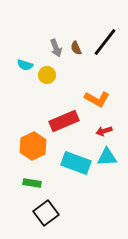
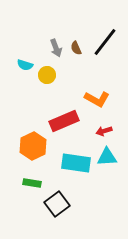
cyan rectangle: rotated 12 degrees counterclockwise
black square: moved 11 px right, 9 px up
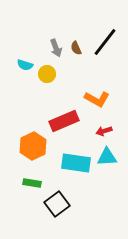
yellow circle: moved 1 px up
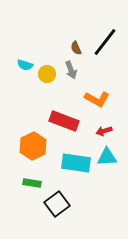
gray arrow: moved 15 px right, 22 px down
red rectangle: rotated 44 degrees clockwise
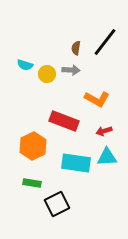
brown semicircle: rotated 32 degrees clockwise
gray arrow: rotated 66 degrees counterclockwise
black square: rotated 10 degrees clockwise
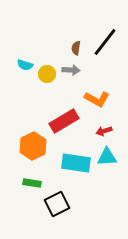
red rectangle: rotated 52 degrees counterclockwise
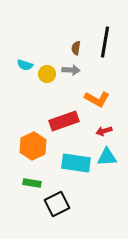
black line: rotated 28 degrees counterclockwise
red rectangle: rotated 12 degrees clockwise
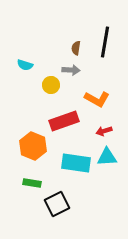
yellow circle: moved 4 px right, 11 px down
orange hexagon: rotated 12 degrees counterclockwise
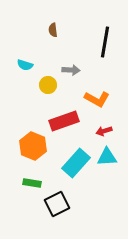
brown semicircle: moved 23 px left, 18 px up; rotated 16 degrees counterclockwise
yellow circle: moved 3 px left
cyan rectangle: rotated 56 degrees counterclockwise
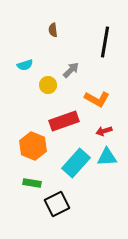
cyan semicircle: rotated 35 degrees counterclockwise
gray arrow: rotated 48 degrees counterclockwise
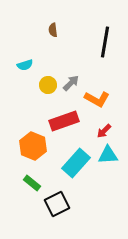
gray arrow: moved 13 px down
red arrow: rotated 28 degrees counterclockwise
cyan triangle: moved 1 px right, 2 px up
green rectangle: rotated 30 degrees clockwise
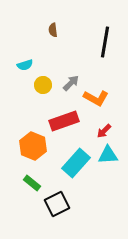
yellow circle: moved 5 px left
orange L-shape: moved 1 px left, 1 px up
